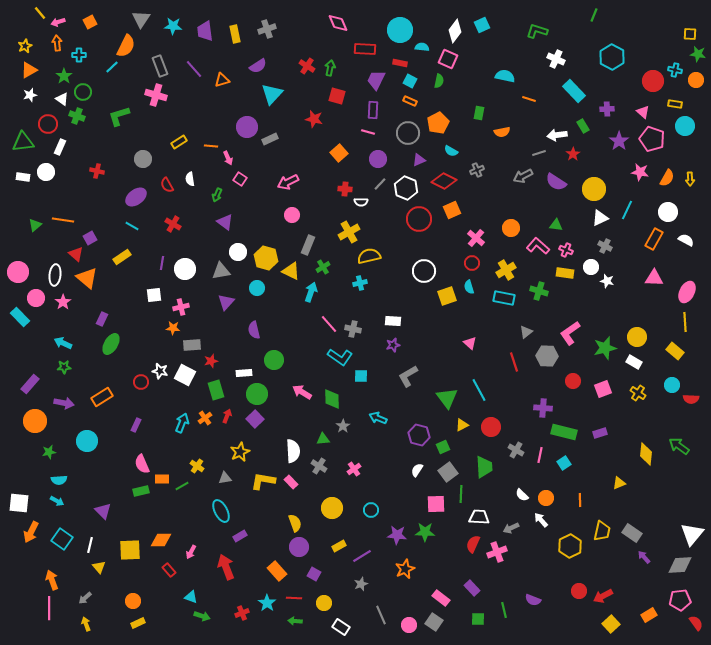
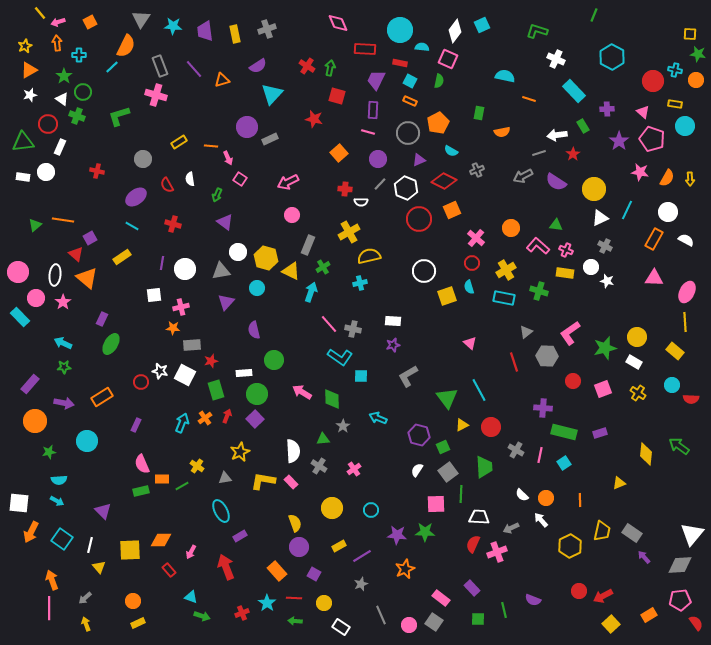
red cross at (173, 224): rotated 14 degrees counterclockwise
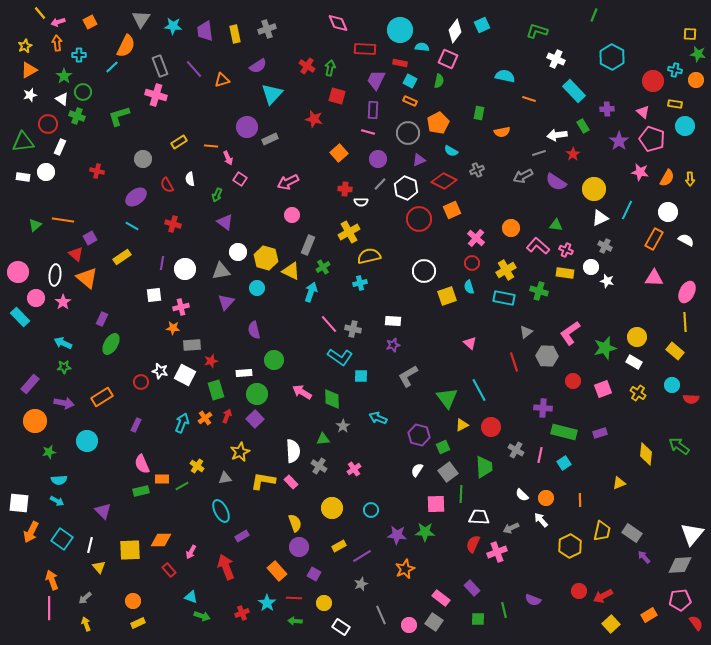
purple rectangle at (240, 536): moved 2 px right
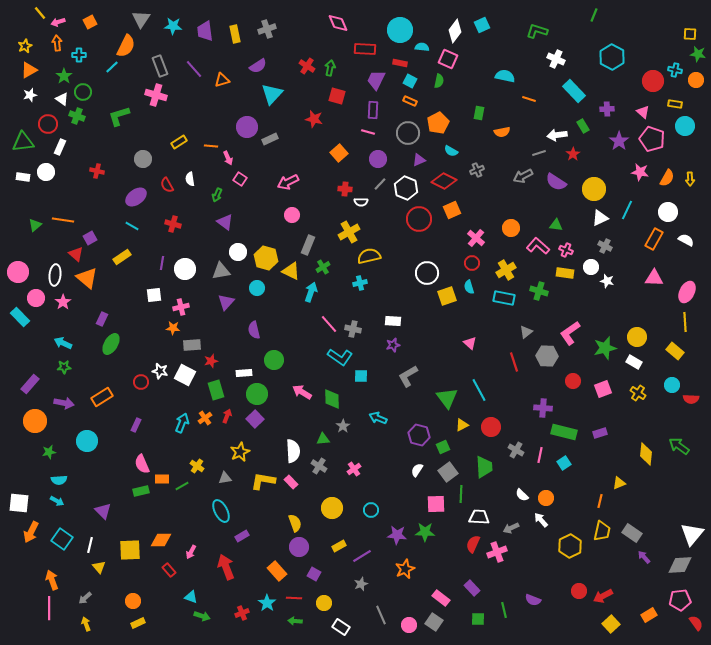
white circle at (424, 271): moved 3 px right, 2 px down
orange line at (580, 500): moved 20 px right, 1 px down; rotated 16 degrees clockwise
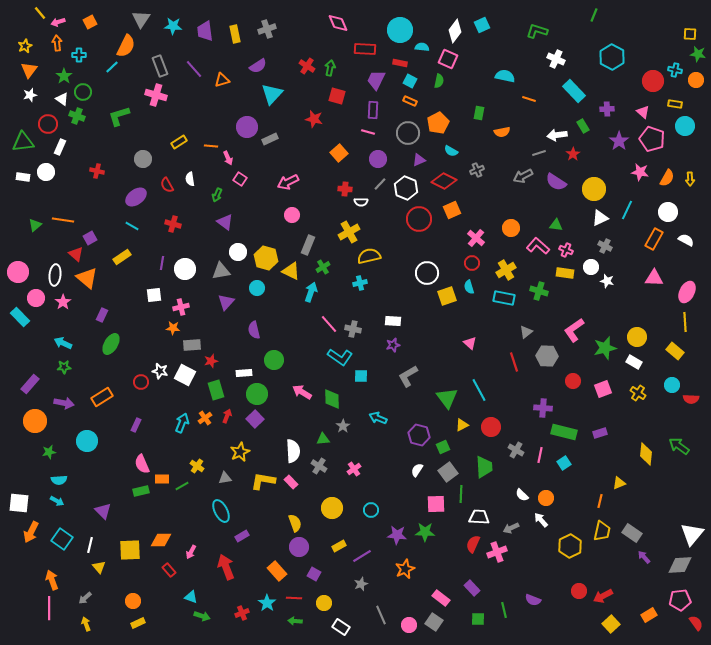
orange triangle at (29, 70): rotated 24 degrees counterclockwise
purple rectangle at (102, 319): moved 4 px up
pink L-shape at (570, 333): moved 4 px right, 3 px up
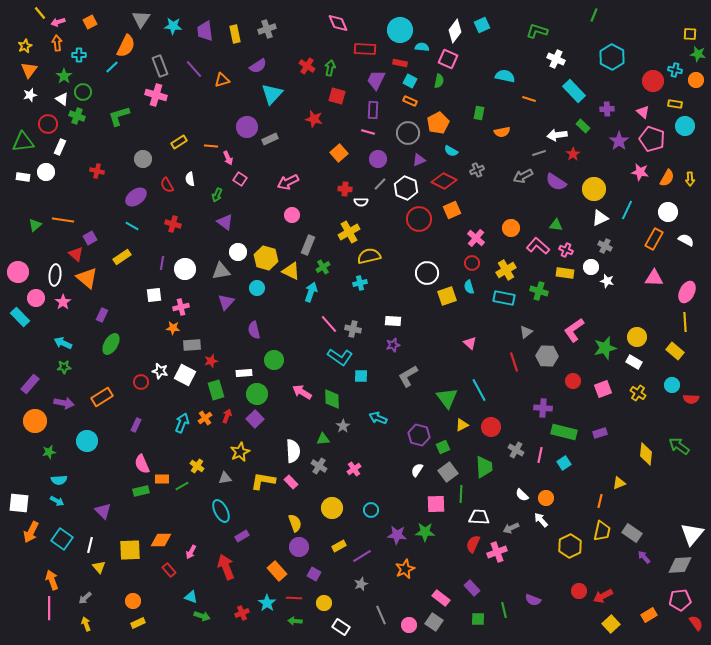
green rectangle at (583, 126): rotated 16 degrees counterclockwise
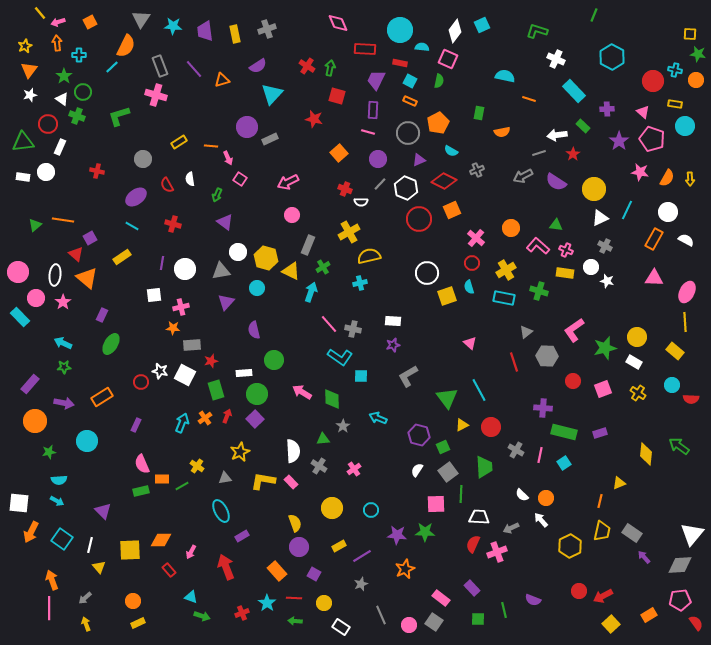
red cross at (345, 189): rotated 16 degrees clockwise
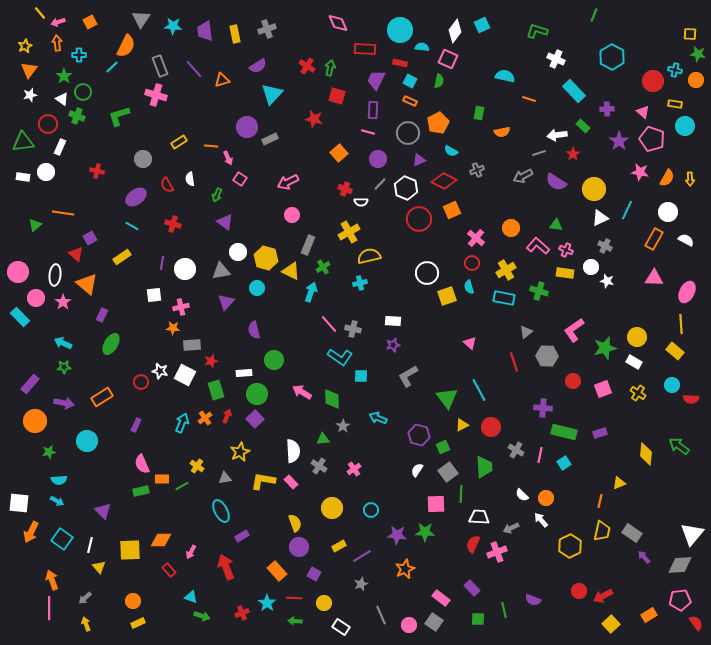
orange line at (63, 220): moved 7 px up
orange triangle at (87, 278): moved 6 px down
yellow line at (685, 322): moved 4 px left, 2 px down
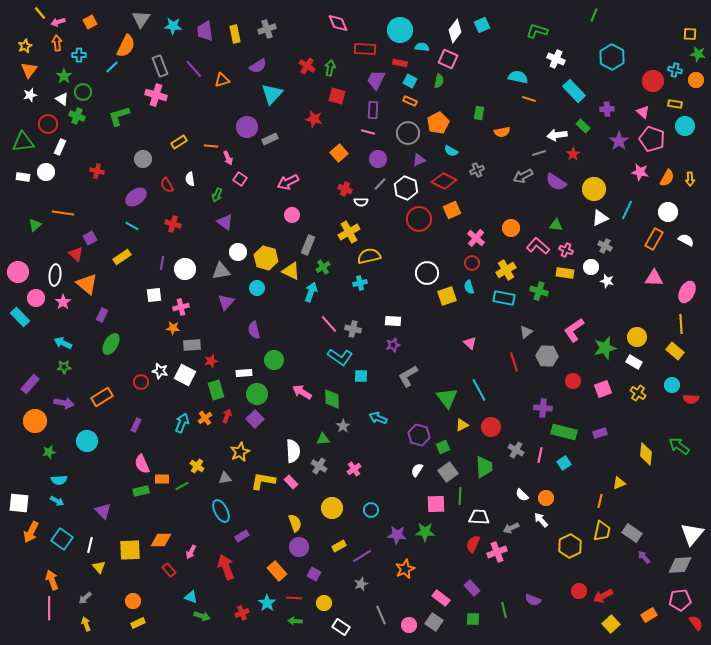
cyan semicircle at (505, 76): moved 13 px right, 1 px down
green line at (461, 494): moved 1 px left, 2 px down
green square at (478, 619): moved 5 px left
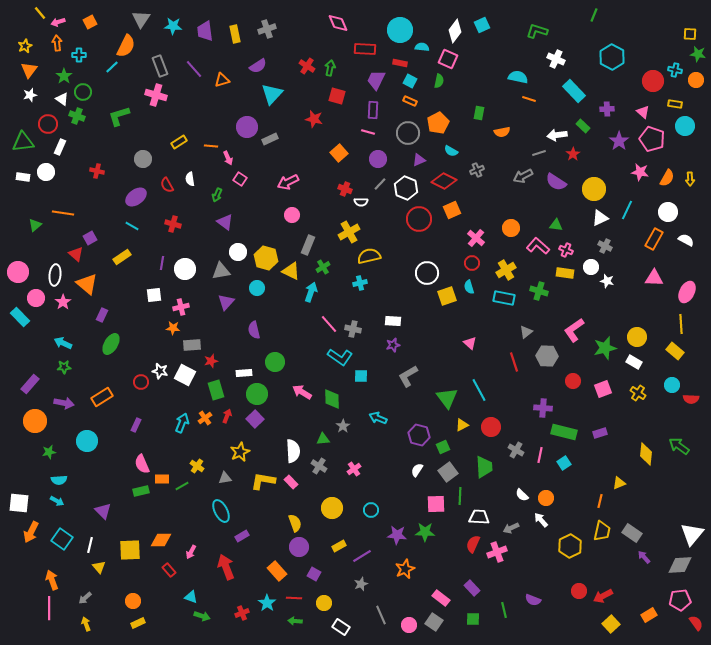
green circle at (274, 360): moved 1 px right, 2 px down
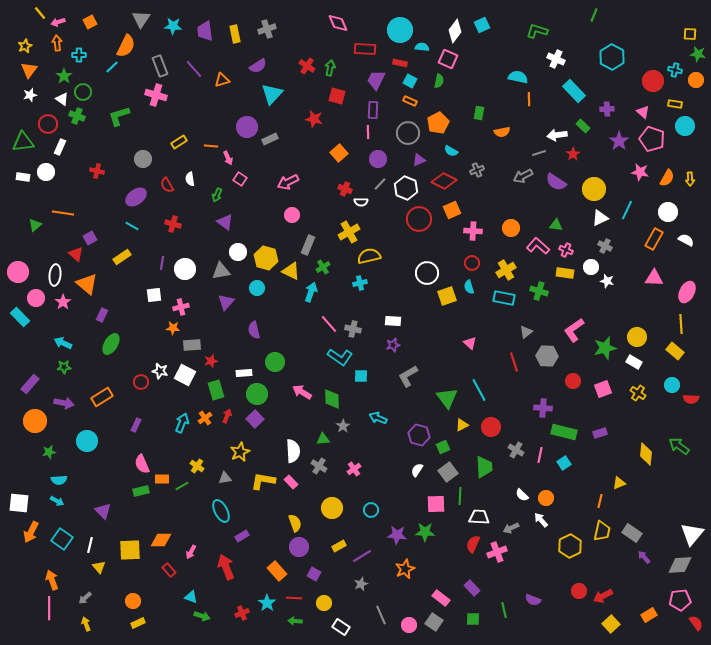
orange line at (529, 99): rotated 72 degrees clockwise
pink line at (368, 132): rotated 72 degrees clockwise
pink cross at (476, 238): moved 3 px left, 7 px up; rotated 36 degrees counterclockwise
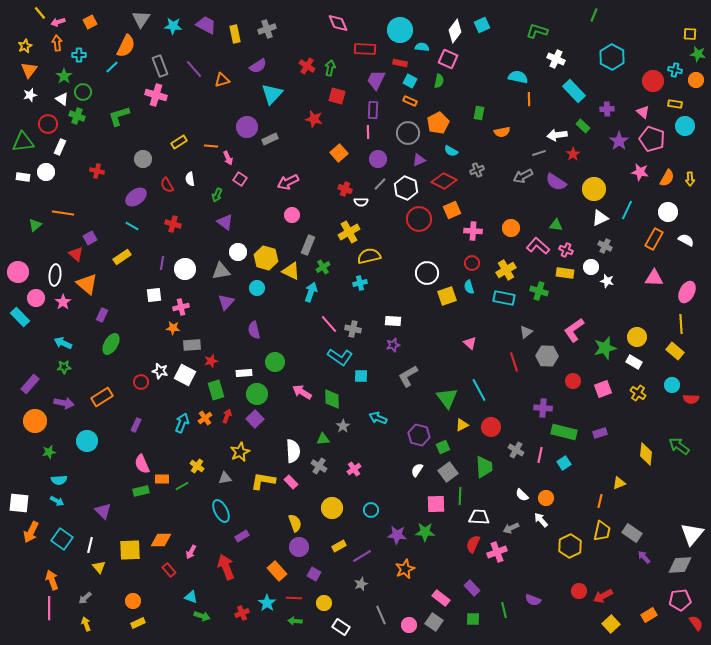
purple trapezoid at (205, 31): moved 1 px right, 6 px up; rotated 125 degrees clockwise
